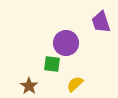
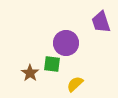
brown star: moved 1 px right, 13 px up
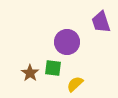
purple circle: moved 1 px right, 1 px up
green square: moved 1 px right, 4 px down
